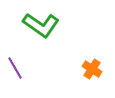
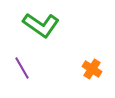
purple line: moved 7 px right
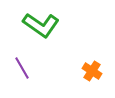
orange cross: moved 2 px down
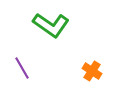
green L-shape: moved 10 px right
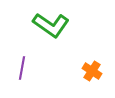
purple line: rotated 40 degrees clockwise
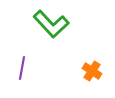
green L-shape: moved 1 px up; rotated 12 degrees clockwise
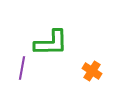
green L-shape: moved 19 px down; rotated 48 degrees counterclockwise
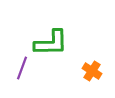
purple line: rotated 10 degrees clockwise
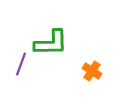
purple line: moved 1 px left, 4 px up
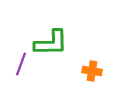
orange cross: rotated 24 degrees counterclockwise
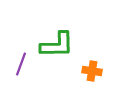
green L-shape: moved 6 px right, 2 px down
